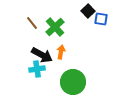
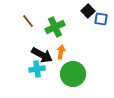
brown line: moved 4 px left, 2 px up
green cross: rotated 18 degrees clockwise
green circle: moved 8 px up
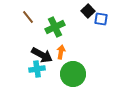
brown line: moved 4 px up
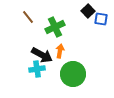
orange arrow: moved 1 px left, 1 px up
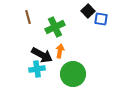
brown line: rotated 24 degrees clockwise
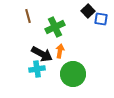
brown line: moved 1 px up
black arrow: moved 1 px up
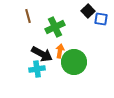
green circle: moved 1 px right, 12 px up
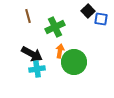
black arrow: moved 10 px left
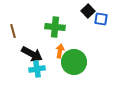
brown line: moved 15 px left, 15 px down
green cross: rotated 30 degrees clockwise
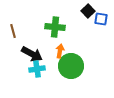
green circle: moved 3 px left, 4 px down
